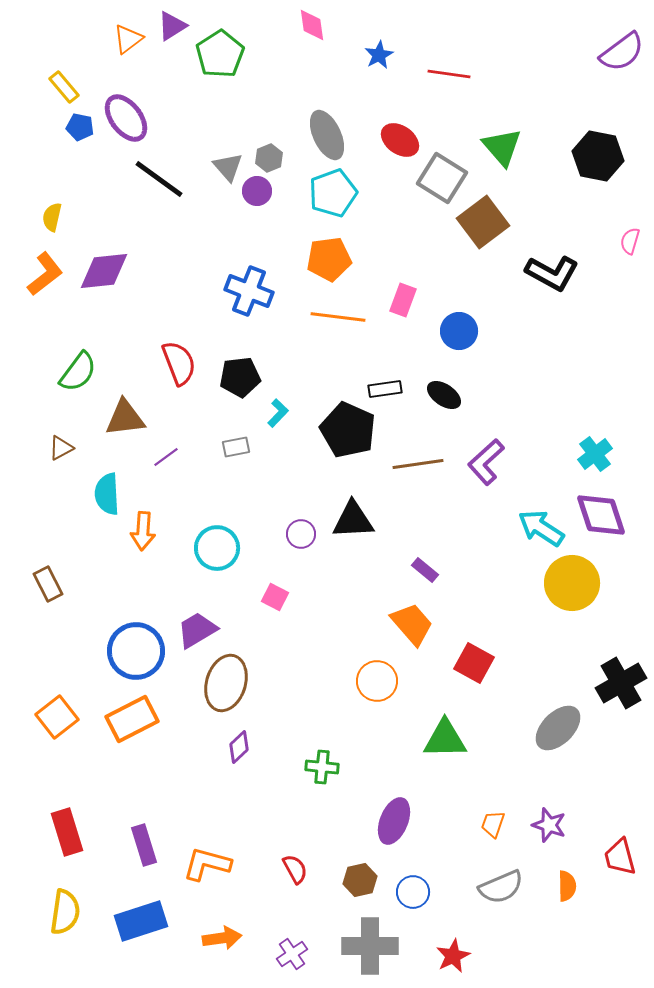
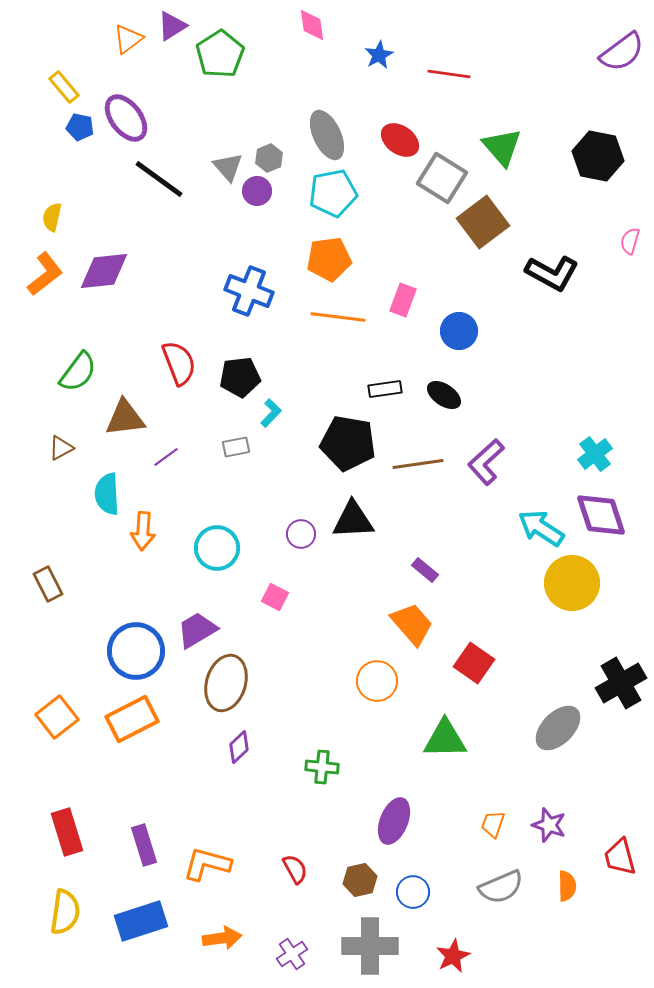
cyan pentagon at (333, 193): rotated 9 degrees clockwise
cyan L-shape at (278, 413): moved 7 px left
black pentagon at (348, 430): moved 13 px down; rotated 14 degrees counterclockwise
red square at (474, 663): rotated 6 degrees clockwise
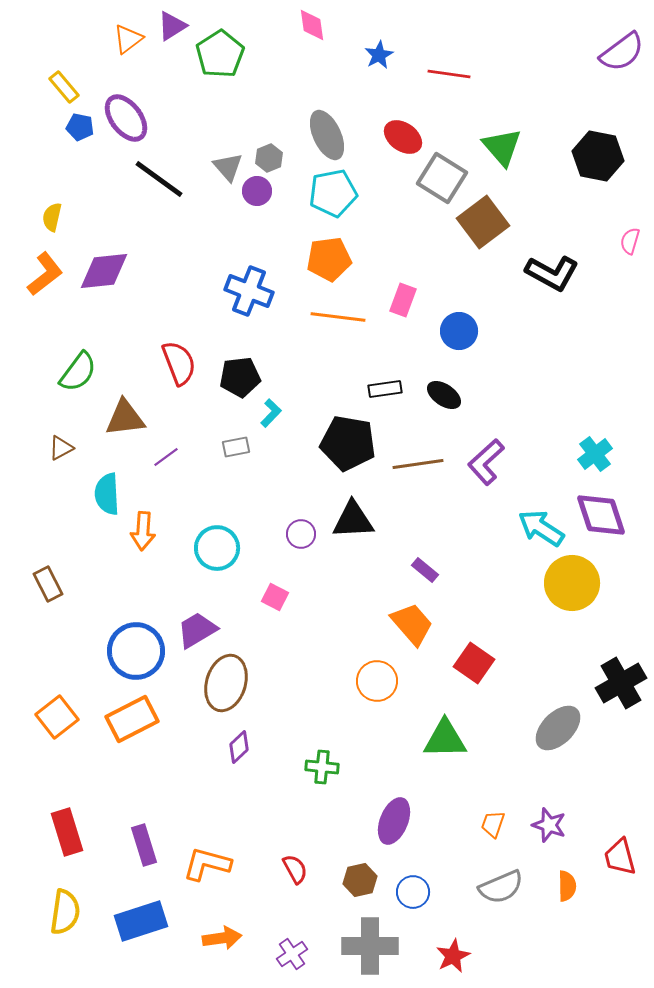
red ellipse at (400, 140): moved 3 px right, 3 px up
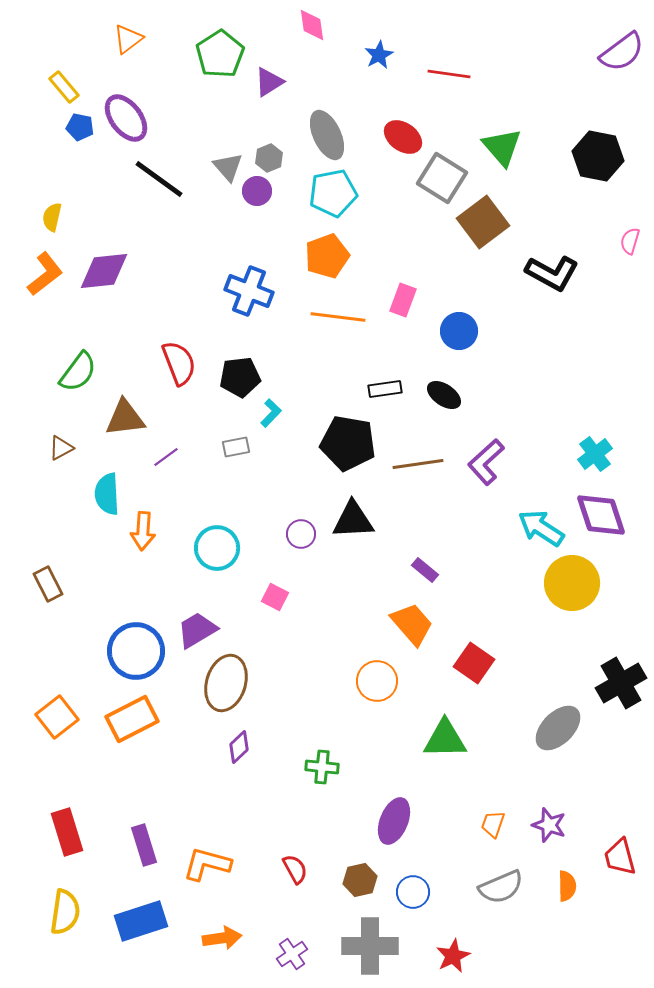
purple triangle at (172, 26): moved 97 px right, 56 px down
orange pentagon at (329, 259): moved 2 px left, 3 px up; rotated 12 degrees counterclockwise
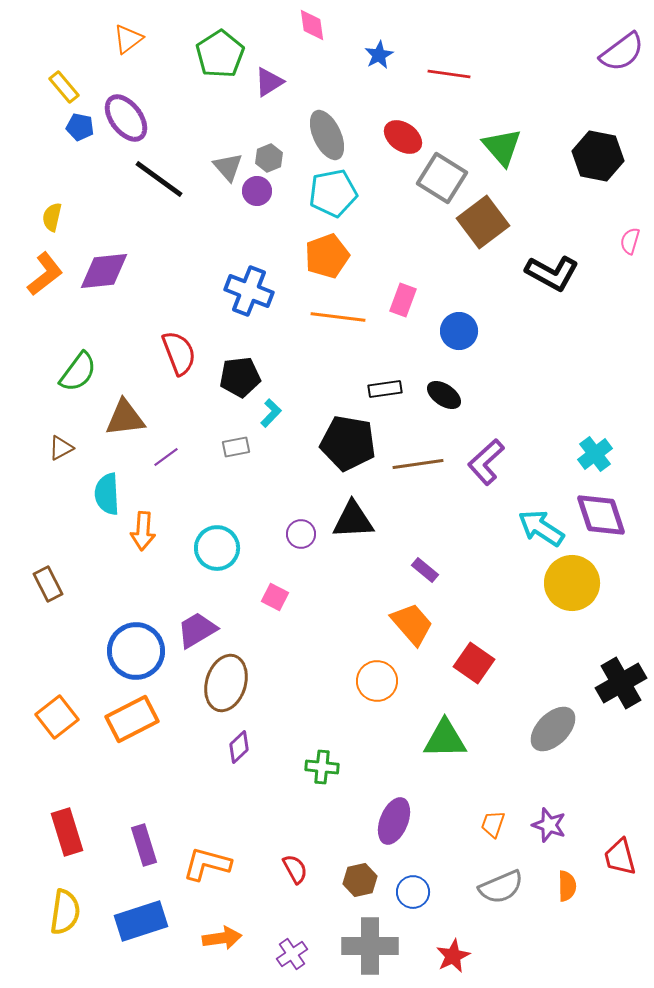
red semicircle at (179, 363): moved 10 px up
gray ellipse at (558, 728): moved 5 px left, 1 px down
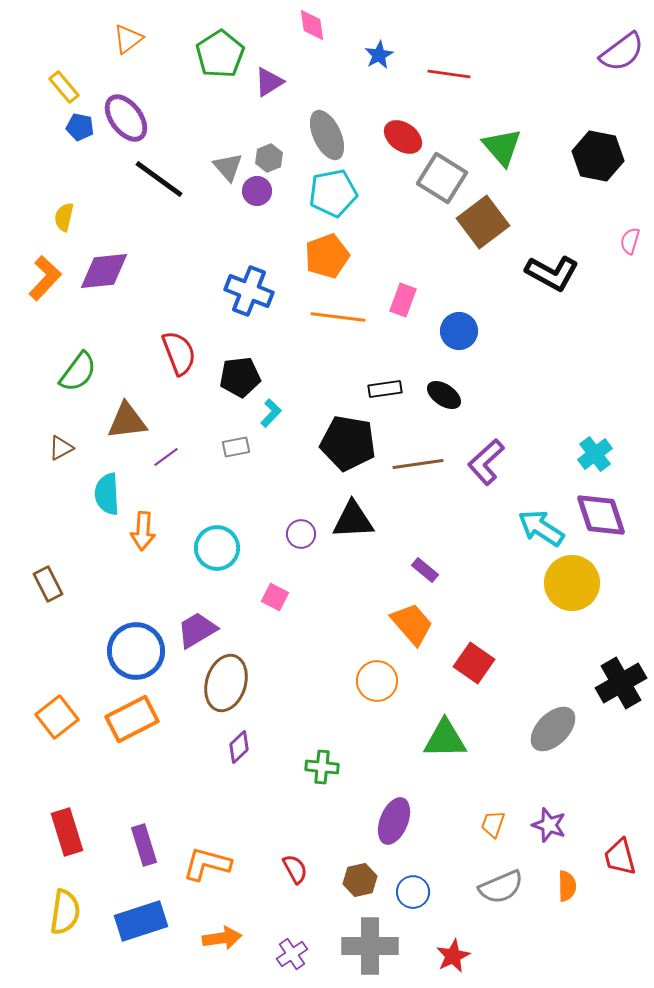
yellow semicircle at (52, 217): moved 12 px right
orange L-shape at (45, 274): moved 4 px down; rotated 9 degrees counterclockwise
brown triangle at (125, 418): moved 2 px right, 3 px down
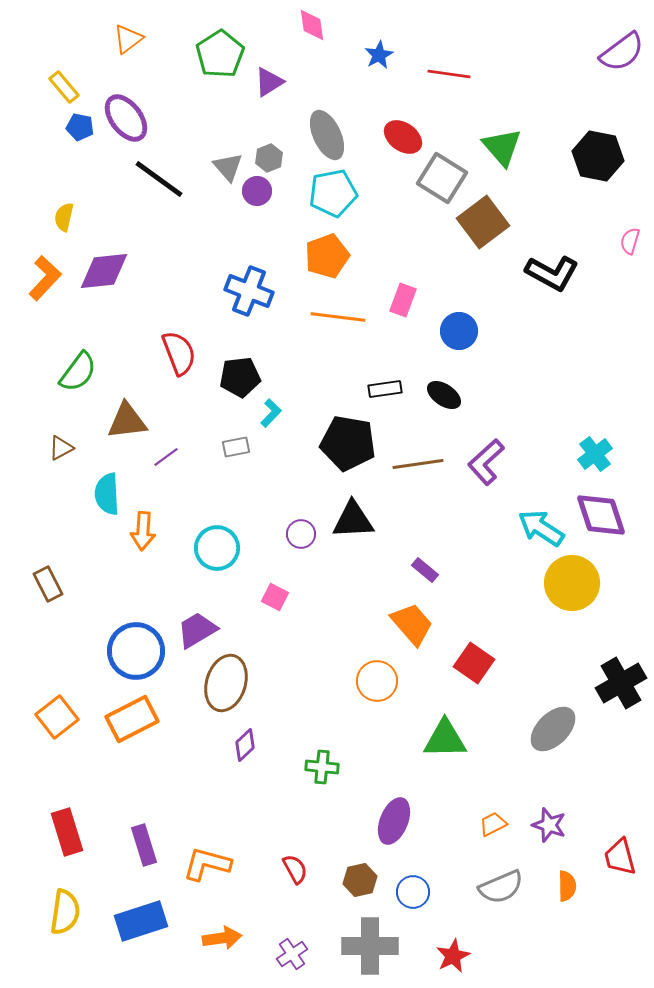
purple diamond at (239, 747): moved 6 px right, 2 px up
orange trapezoid at (493, 824): rotated 44 degrees clockwise
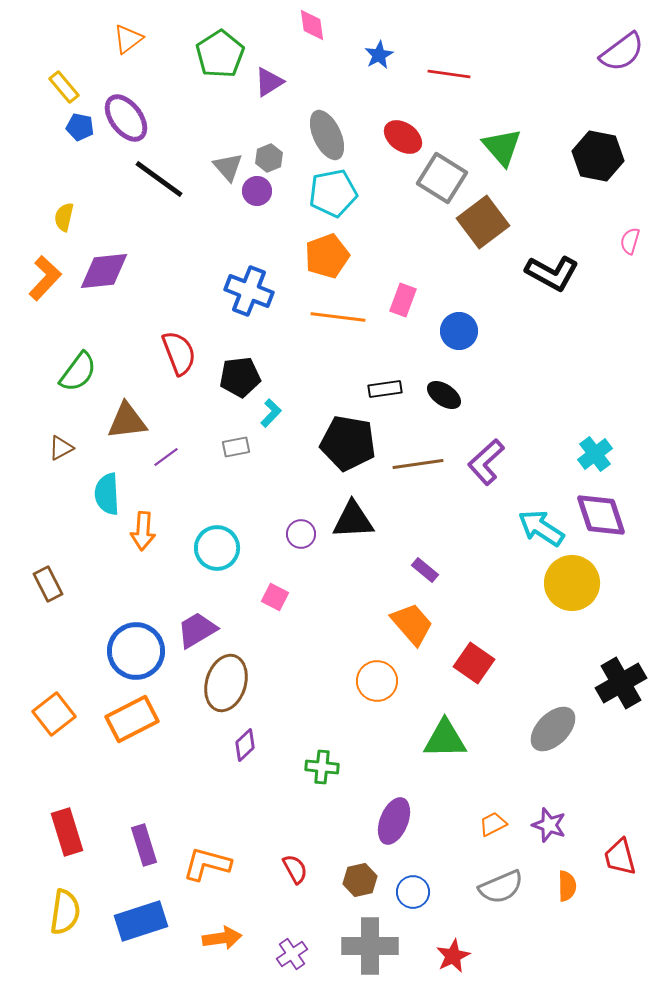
orange square at (57, 717): moved 3 px left, 3 px up
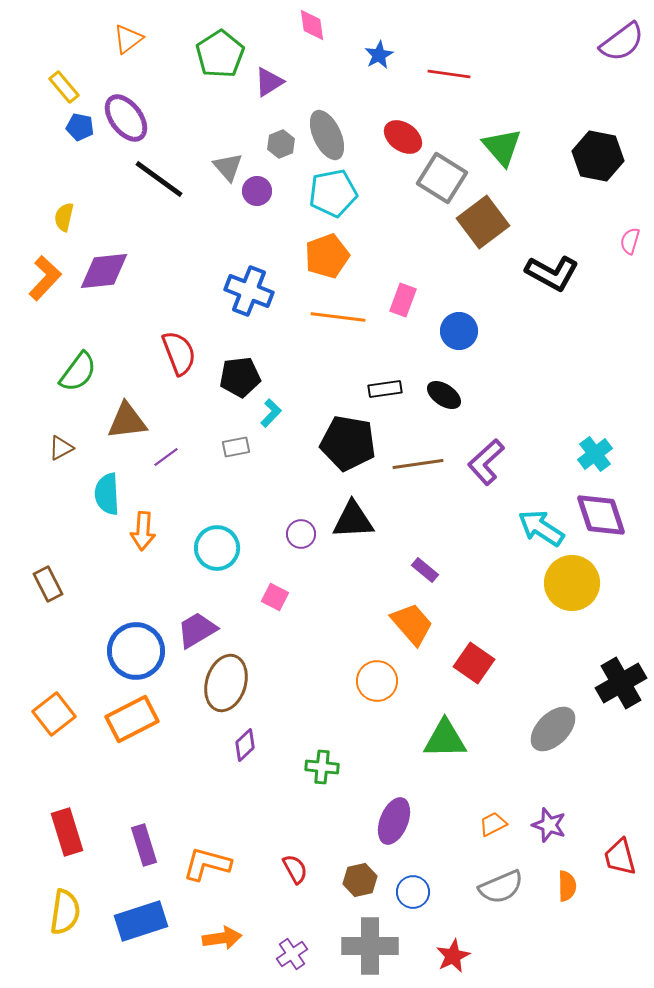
purple semicircle at (622, 52): moved 10 px up
gray hexagon at (269, 158): moved 12 px right, 14 px up
